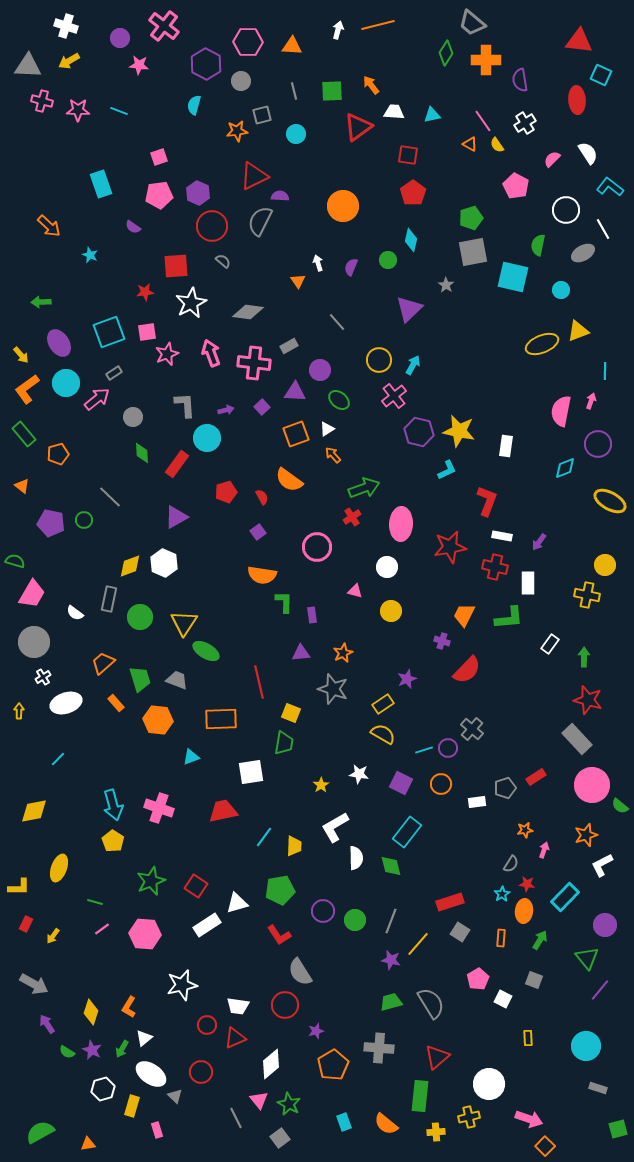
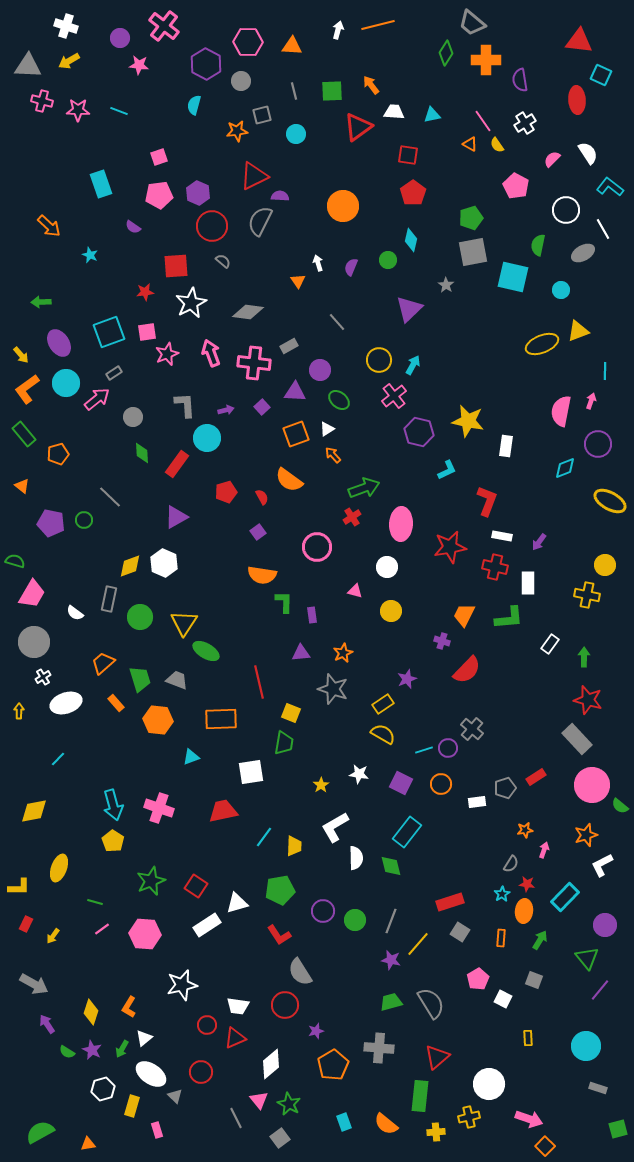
yellow star at (459, 431): moved 9 px right, 10 px up
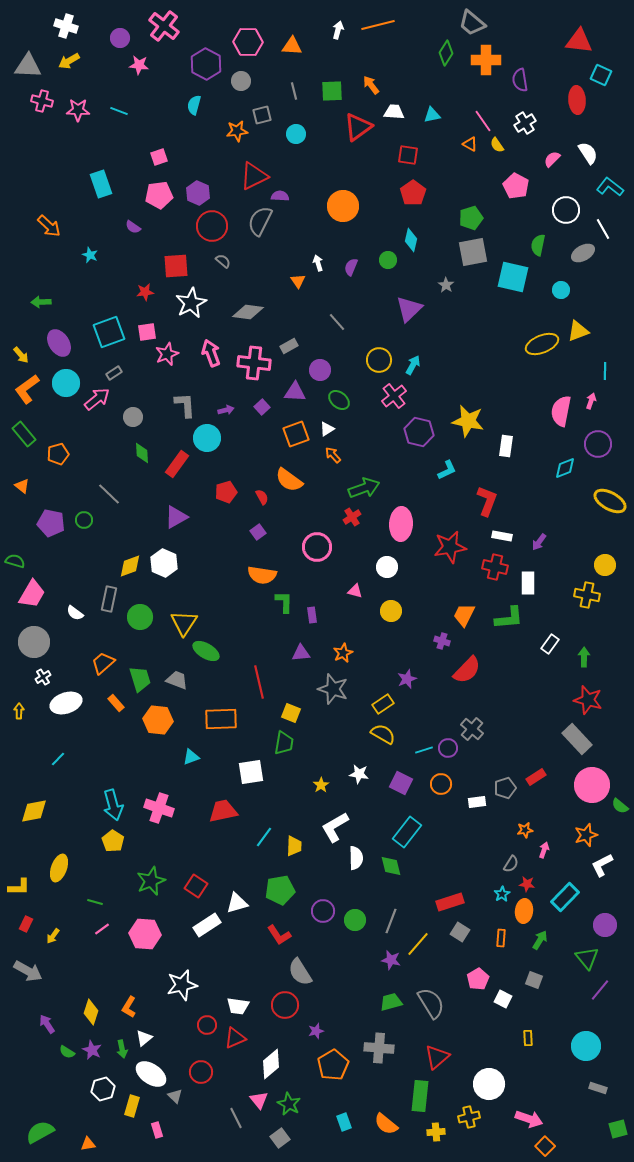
gray line at (110, 497): moved 1 px left, 3 px up
gray arrow at (34, 984): moved 6 px left, 13 px up
green arrow at (122, 1049): rotated 42 degrees counterclockwise
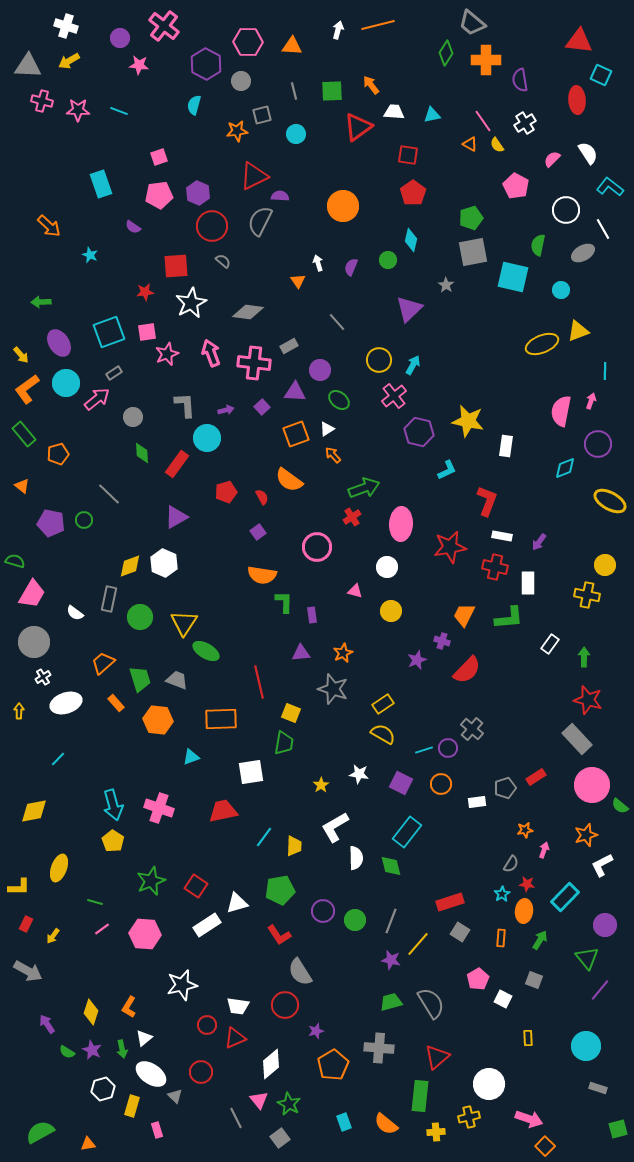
purple star at (407, 679): moved 10 px right, 19 px up
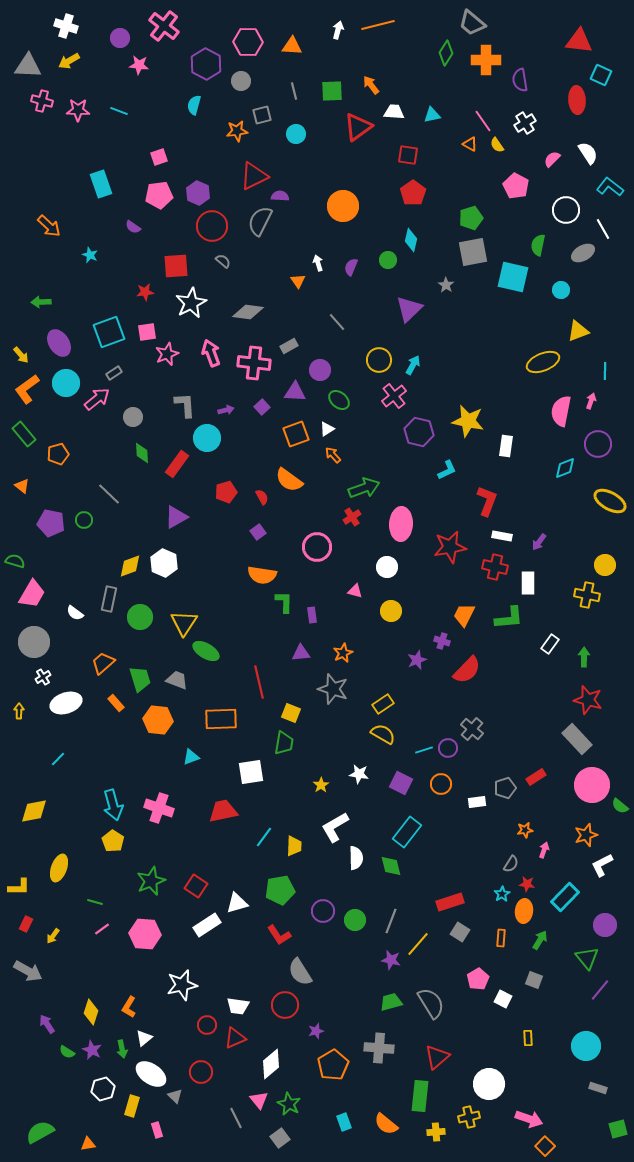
yellow ellipse at (542, 344): moved 1 px right, 18 px down
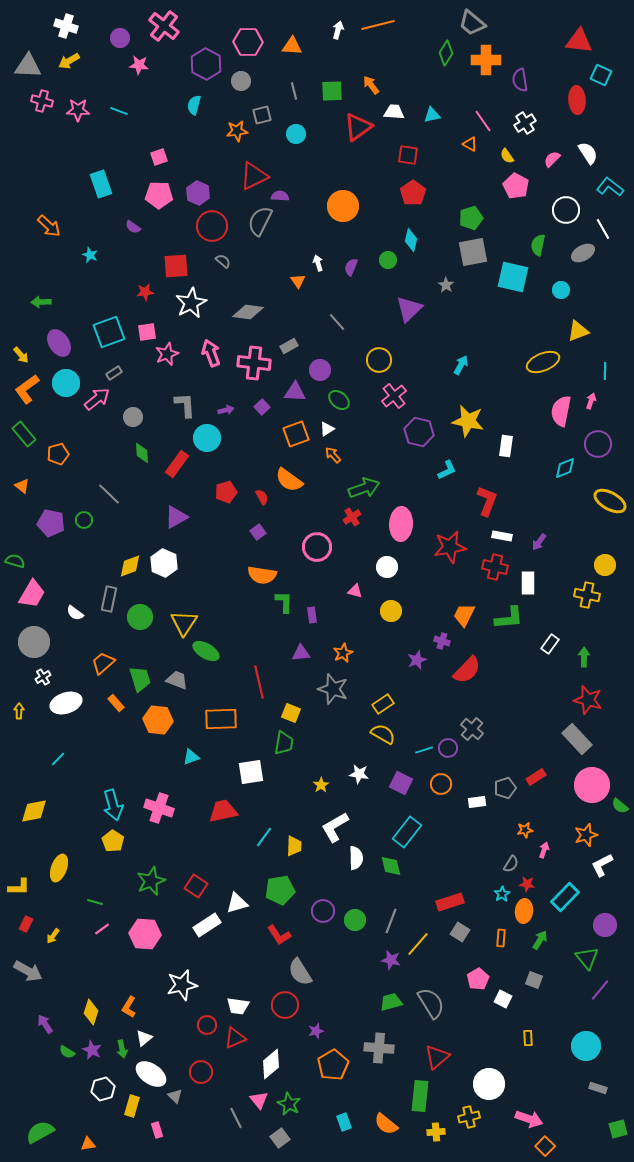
yellow semicircle at (497, 145): moved 10 px right, 11 px down
pink pentagon at (159, 195): rotated 8 degrees clockwise
cyan arrow at (413, 365): moved 48 px right
purple arrow at (47, 1024): moved 2 px left
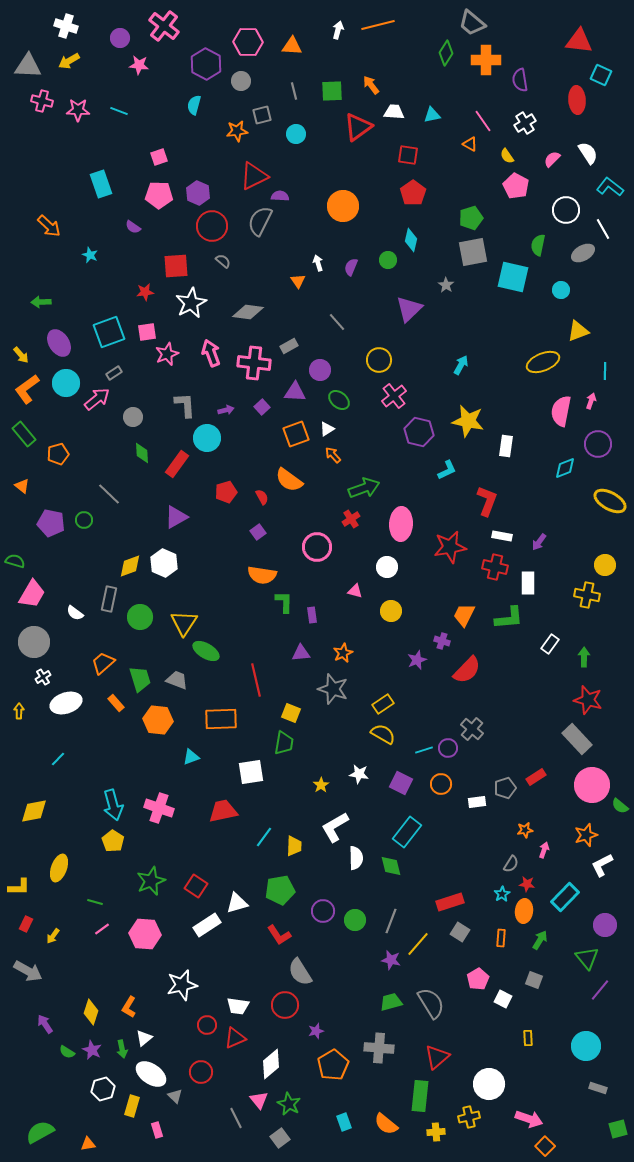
red cross at (352, 517): moved 1 px left, 2 px down
red line at (259, 682): moved 3 px left, 2 px up
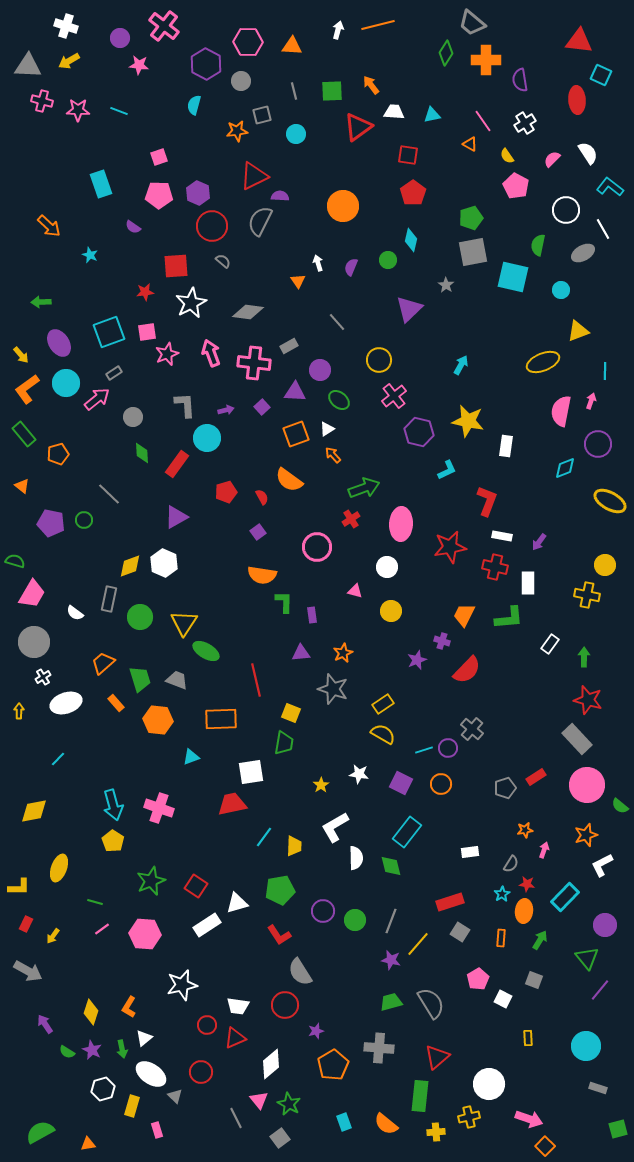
pink circle at (592, 785): moved 5 px left
white rectangle at (477, 802): moved 7 px left, 50 px down
red trapezoid at (223, 811): moved 9 px right, 7 px up
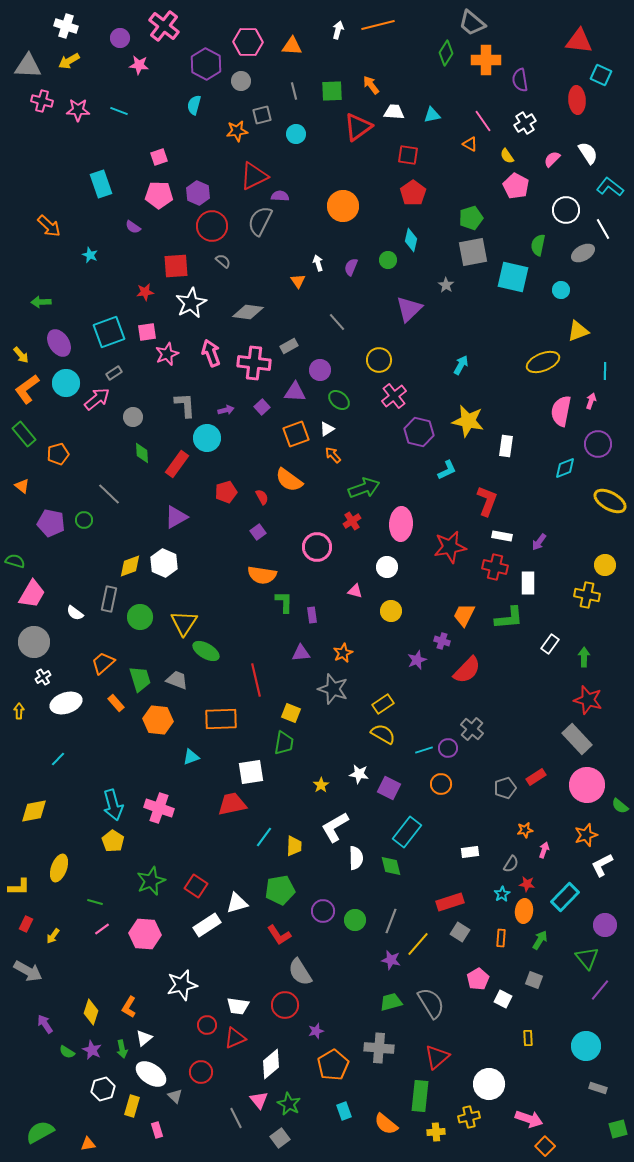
red cross at (351, 519): moved 1 px right, 2 px down
purple square at (401, 783): moved 12 px left, 5 px down
cyan rectangle at (344, 1122): moved 11 px up
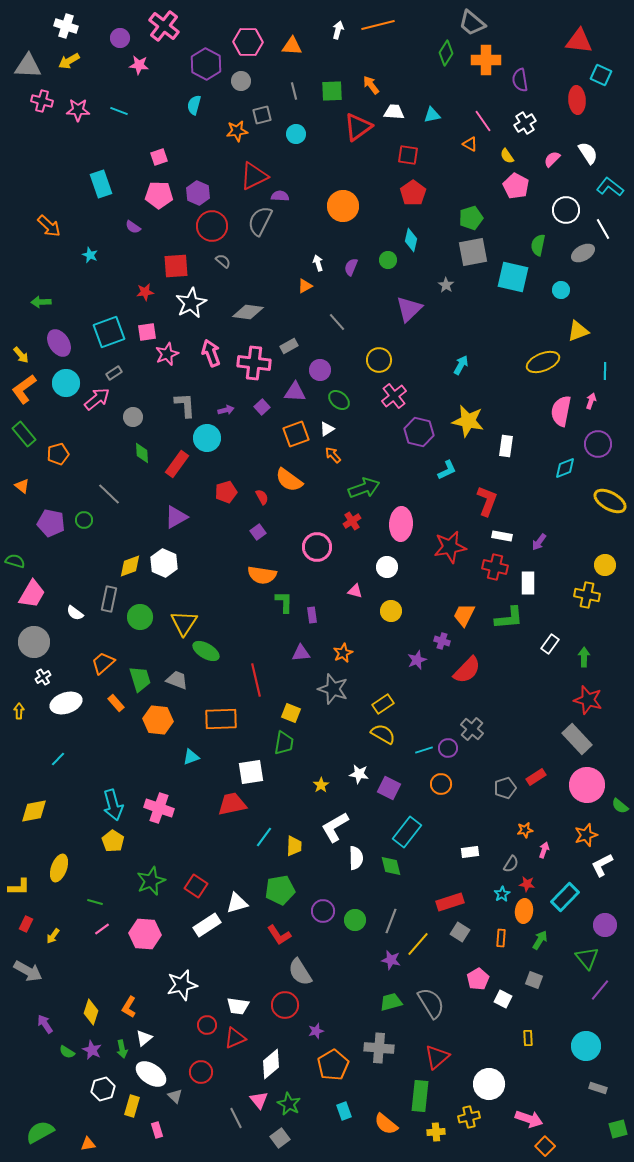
orange triangle at (298, 281): moved 7 px right, 5 px down; rotated 35 degrees clockwise
orange L-shape at (27, 389): moved 3 px left
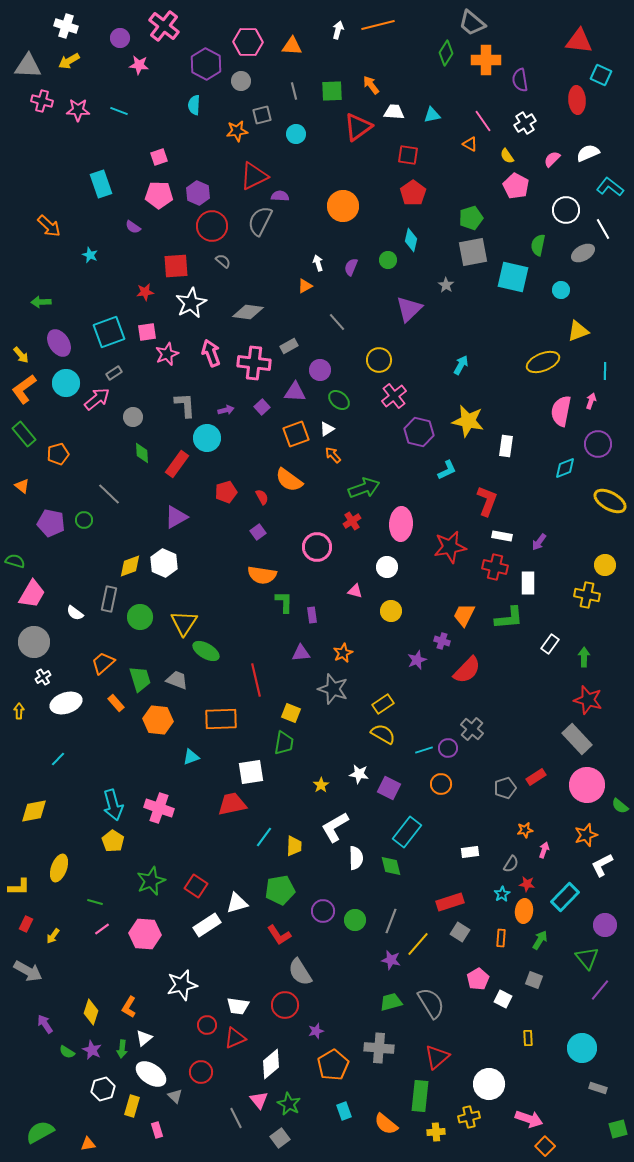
cyan semicircle at (194, 105): rotated 12 degrees counterclockwise
white semicircle at (588, 153): rotated 80 degrees counterclockwise
cyan circle at (586, 1046): moved 4 px left, 2 px down
green arrow at (122, 1049): rotated 18 degrees clockwise
